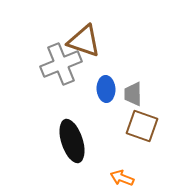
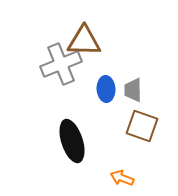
brown triangle: rotated 18 degrees counterclockwise
gray trapezoid: moved 4 px up
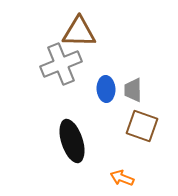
brown triangle: moved 5 px left, 9 px up
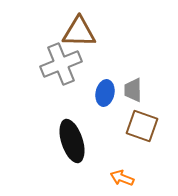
blue ellipse: moved 1 px left, 4 px down; rotated 15 degrees clockwise
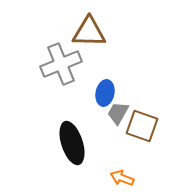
brown triangle: moved 10 px right
gray trapezoid: moved 15 px left, 23 px down; rotated 30 degrees clockwise
black ellipse: moved 2 px down
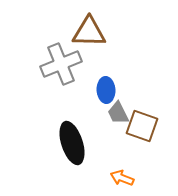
blue ellipse: moved 1 px right, 3 px up; rotated 15 degrees counterclockwise
gray trapezoid: rotated 55 degrees counterclockwise
